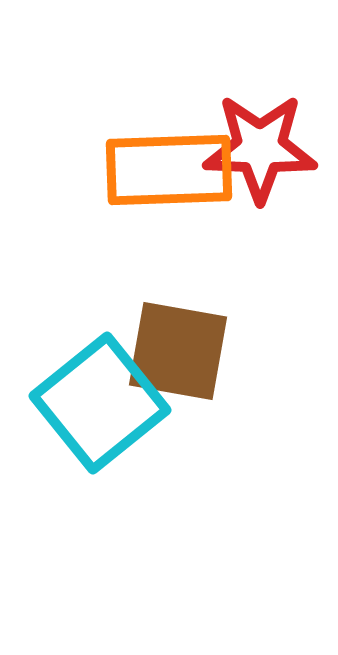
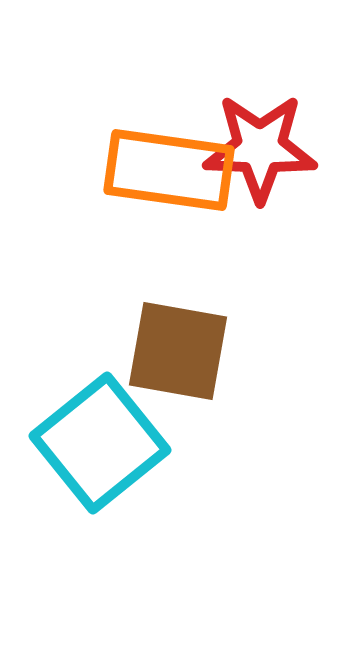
orange rectangle: rotated 10 degrees clockwise
cyan square: moved 40 px down
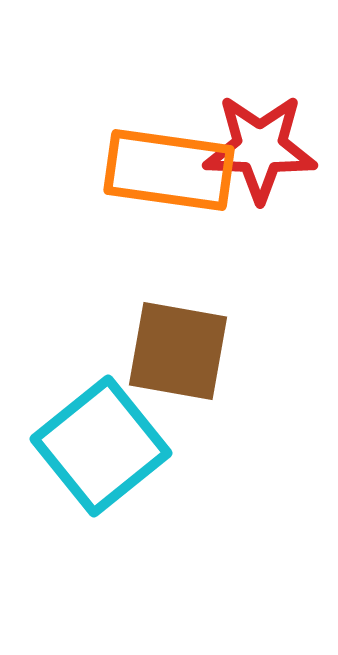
cyan square: moved 1 px right, 3 px down
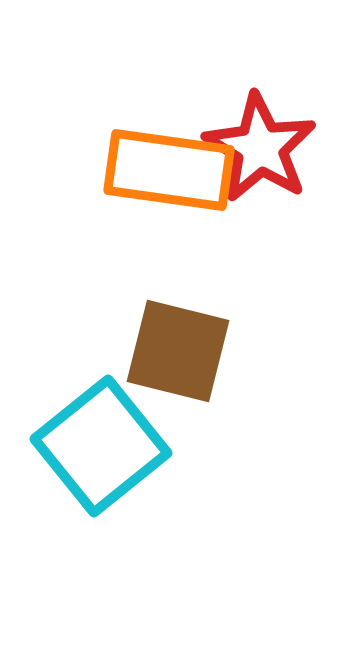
red star: rotated 30 degrees clockwise
brown square: rotated 4 degrees clockwise
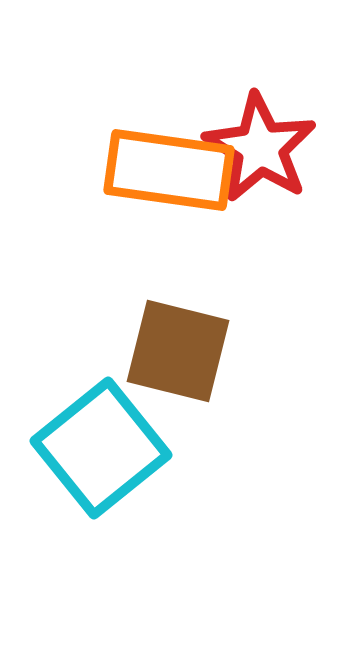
cyan square: moved 2 px down
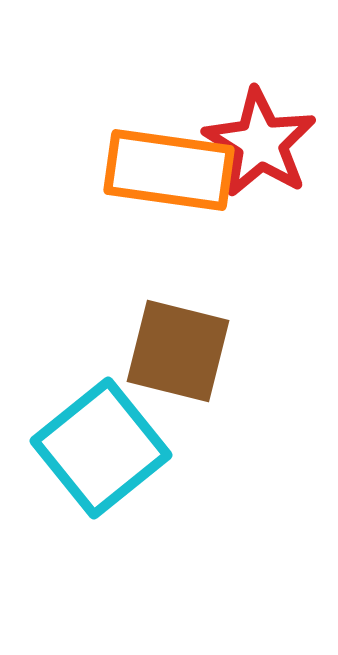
red star: moved 5 px up
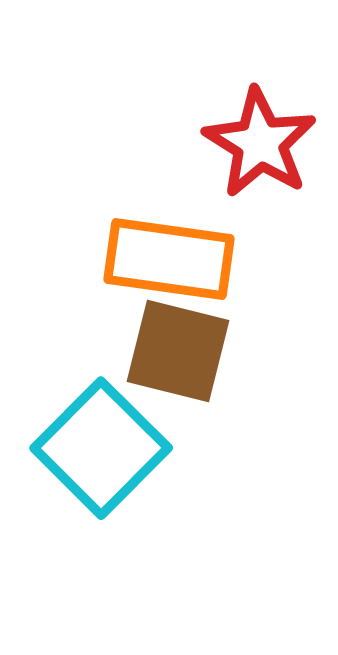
orange rectangle: moved 89 px down
cyan square: rotated 6 degrees counterclockwise
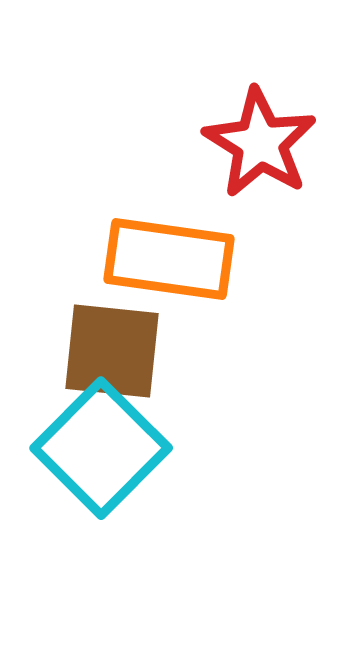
brown square: moved 66 px left; rotated 8 degrees counterclockwise
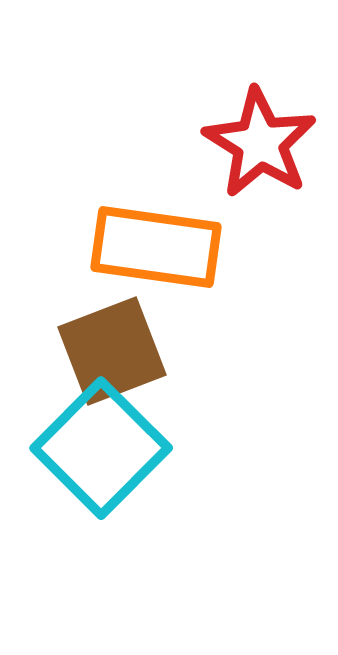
orange rectangle: moved 13 px left, 12 px up
brown square: rotated 27 degrees counterclockwise
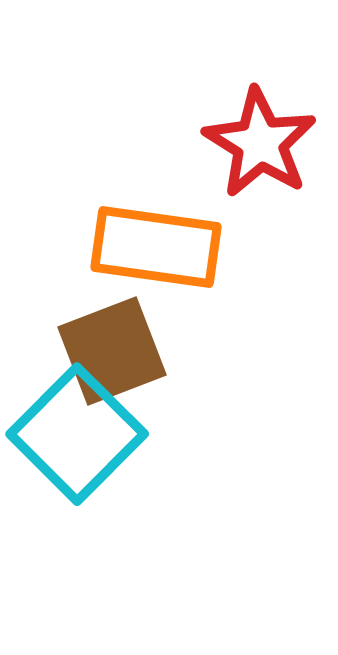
cyan square: moved 24 px left, 14 px up
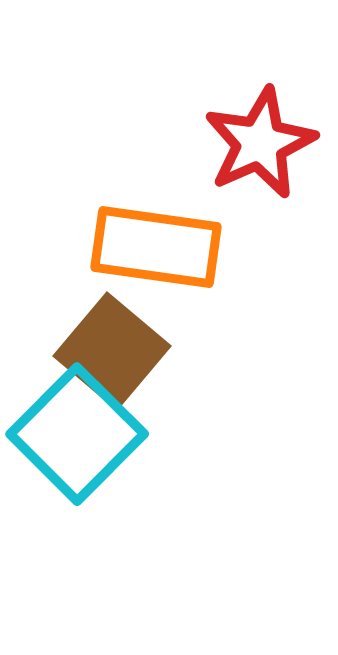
red star: rotated 16 degrees clockwise
brown square: rotated 29 degrees counterclockwise
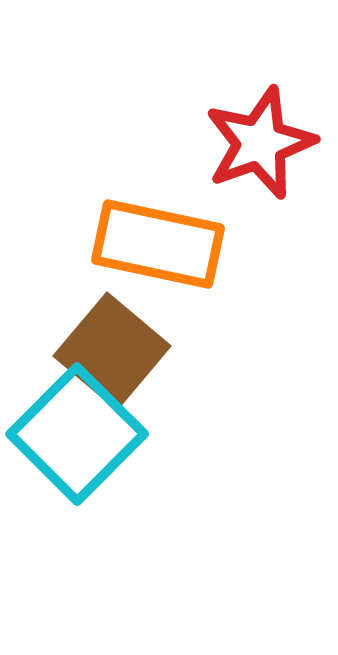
red star: rotated 4 degrees clockwise
orange rectangle: moved 2 px right, 3 px up; rotated 4 degrees clockwise
